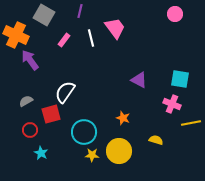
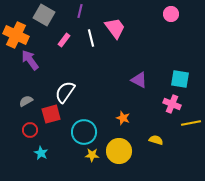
pink circle: moved 4 px left
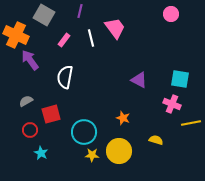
white semicircle: moved 15 px up; rotated 25 degrees counterclockwise
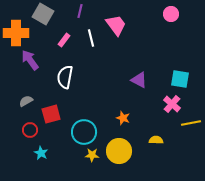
gray square: moved 1 px left, 1 px up
pink trapezoid: moved 1 px right, 3 px up
orange cross: moved 2 px up; rotated 25 degrees counterclockwise
pink cross: rotated 18 degrees clockwise
yellow semicircle: rotated 16 degrees counterclockwise
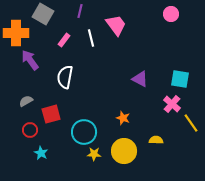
purple triangle: moved 1 px right, 1 px up
yellow line: rotated 66 degrees clockwise
yellow circle: moved 5 px right
yellow star: moved 2 px right, 1 px up
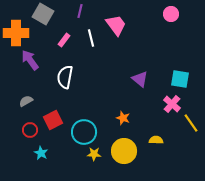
purple triangle: rotated 12 degrees clockwise
red square: moved 2 px right, 6 px down; rotated 12 degrees counterclockwise
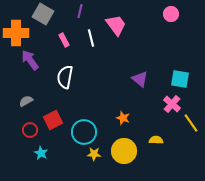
pink rectangle: rotated 64 degrees counterclockwise
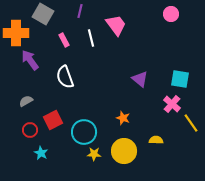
white semicircle: rotated 30 degrees counterclockwise
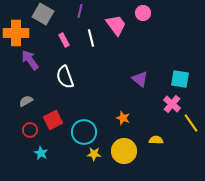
pink circle: moved 28 px left, 1 px up
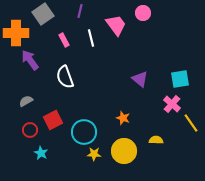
gray square: rotated 25 degrees clockwise
cyan square: rotated 18 degrees counterclockwise
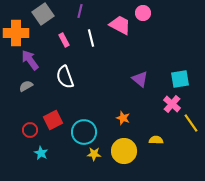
pink trapezoid: moved 4 px right; rotated 25 degrees counterclockwise
gray semicircle: moved 15 px up
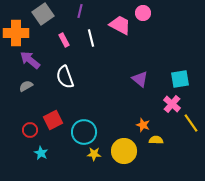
purple arrow: rotated 15 degrees counterclockwise
orange star: moved 20 px right, 7 px down
